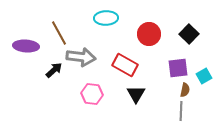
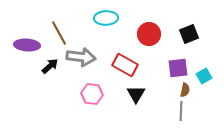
black square: rotated 24 degrees clockwise
purple ellipse: moved 1 px right, 1 px up
black arrow: moved 4 px left, 4 px up
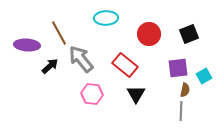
gray arrow: moved 2 px down; rotated 136 degrees counterclockwise
red rectangle: rotated 10 degrees clockwise
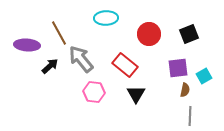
pink hexagon: moved 2 px right, 2 px up
gray line: moved 9 px right, 5 px down
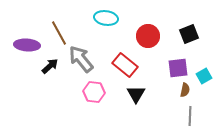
cyan ellipse: rotated 10 degrees clockwise
red circle: moved 1 px left, 2 px down
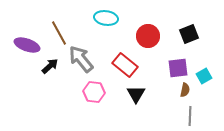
purple ellipse: rotated 15 degrees clockwise
